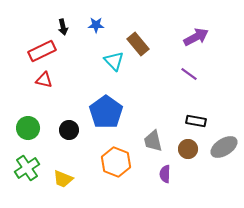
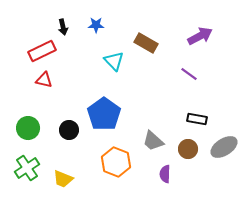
purple arrow: moved 4 px right, 1 px up
brown rectangle: moved 8 px right, 1 px up; rotated 20 degrees counterclockwise
blue pentagon: moved 2 px left, 2 px down
black rectangle: moved 1 px right, 2 px up
gray trapezoid: rotated 35 degrees counterclockwise
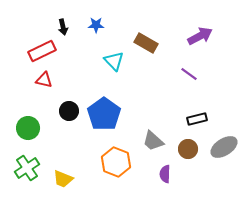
black rectangle: rotated 24 degrees counterclockwise
black circle: moved 19 px up
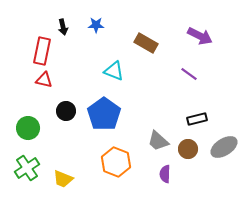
purple arrow: rotated 55 degrees clockwise
red rectangle: rotated 52 degrees counterclockwise
cyan triangle: moved 10 px down; rotated 25 degrees counterclockwise
black circle: moved 3 px left
gray trapezoid: moved 5 px right
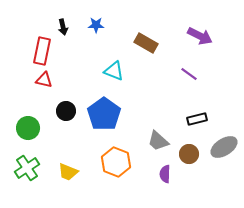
brown circle: moved 1 px right, 5 px down
yellow trapezoid: moved 5 px right, 7 px up
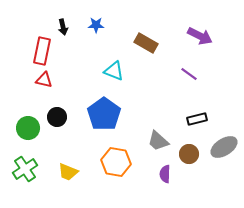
black circle: moved 9 px left, 6 px down
orange hexagon: rotated 12 degrees counterclockwise
green cross: moved 2 px left, 1 px down
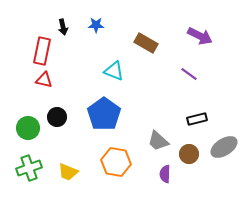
green cross: moved 4 px right, 1 px up; rotated 15 degrees clockwise
